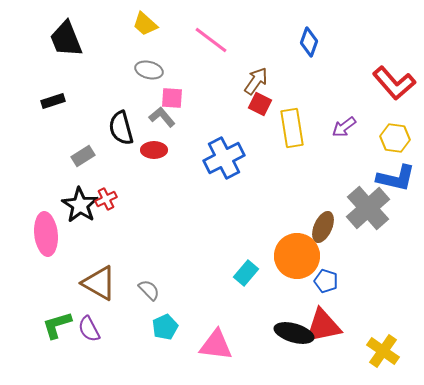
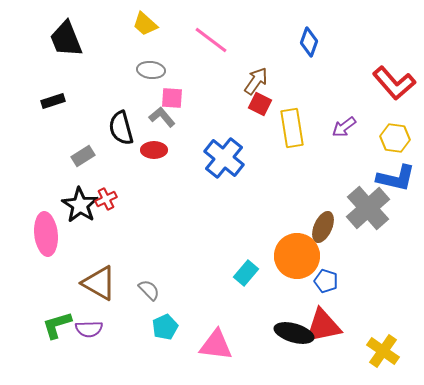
gray ellipse: moved 2 px right; rotated 8 degrees counterclockwise
blue cross: rotated 24 degrees counterclockwise
purple semicircle: rotated 64 degrees counterclockwise
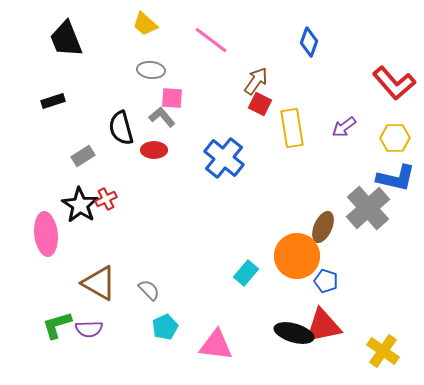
yellow hexagon: rotated 8 degrees counterclockwise
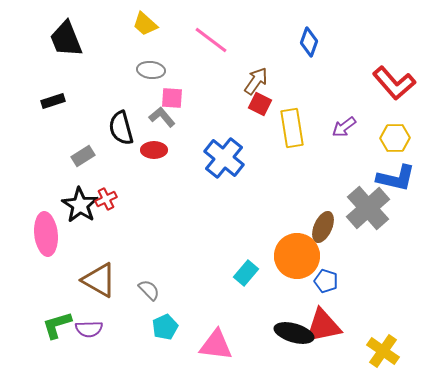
brown triangle: moved 3 px up
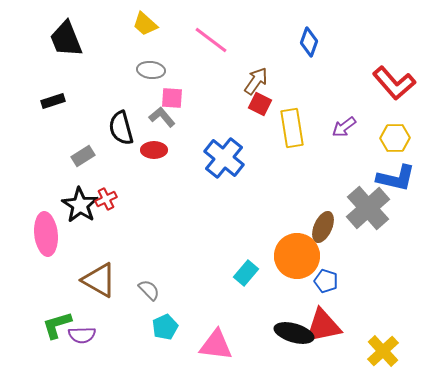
purple semicircle: moved 7 px left, 6 px down
yellow cross: rotated 12 degrees clockwise
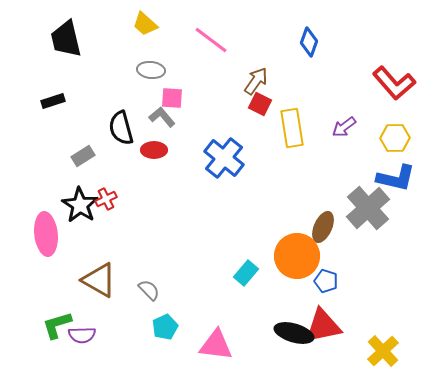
black trapezoid: rotated 9 degrees clockwise
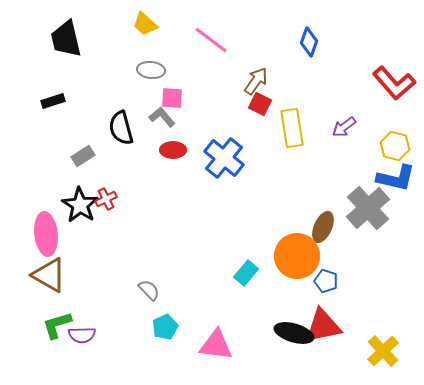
yellow hexagon: moved 8 px down; rotated 16 degrees clockwise
red ellipse: moved 19 px right
brown triangle: moved 50 px left, 5 px up
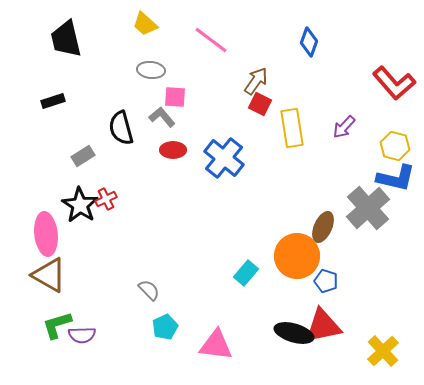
pink square: moved 3 px right, 1 px up
purple arrow: rotated 10 degrees counterclockwise
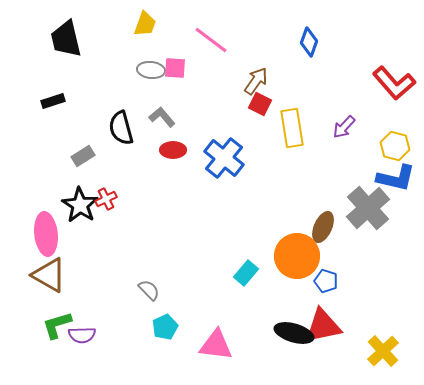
yellow trapezoid: rotated 112 degrees counterclockwise
pink square: moved 29 px up
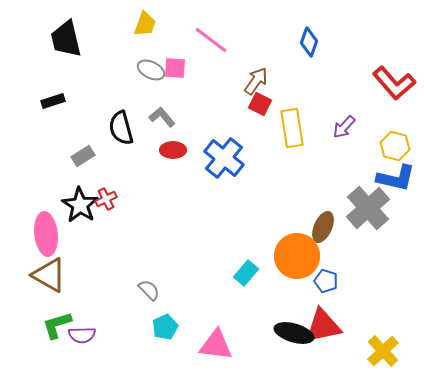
gray ellipse: rotated 20 degrees clockwise
